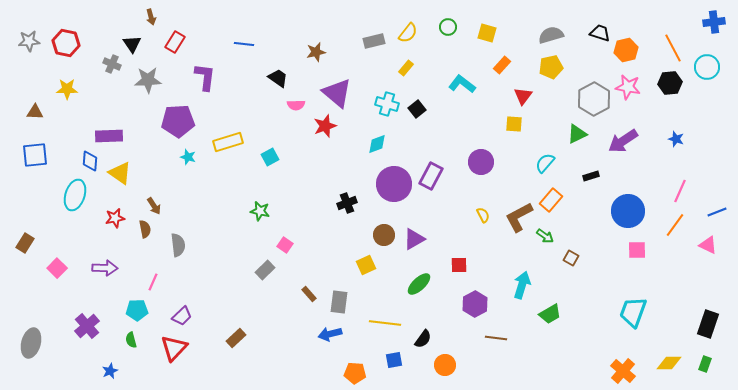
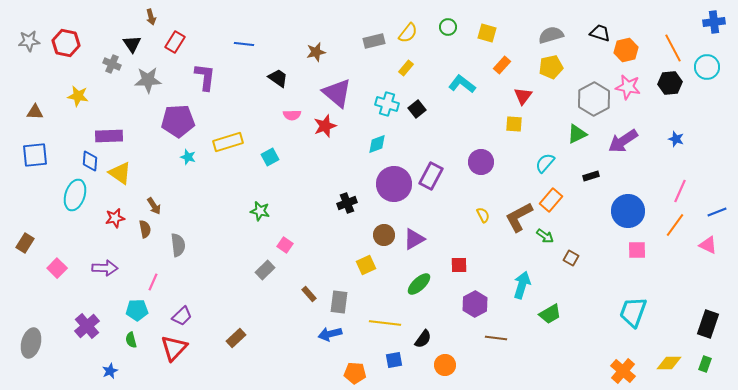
yellow star at (67, 89): moved 11 px right, 7 px down; rotated 10 degrees clockwise
pink semicircle at (296, 105): moved 4 px left, 10 px down
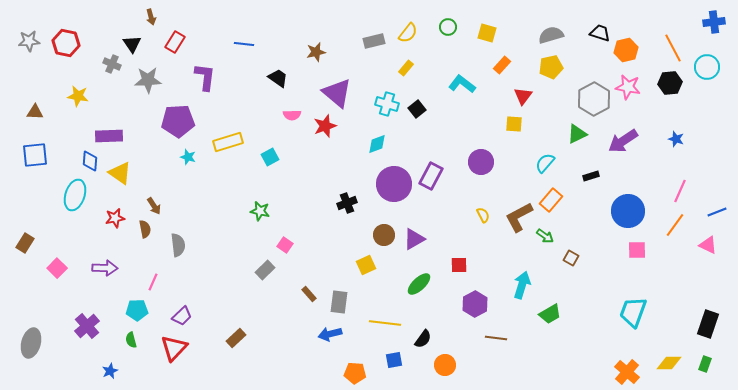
orange cross at (623, 371): moved 4 px right, 1 px down
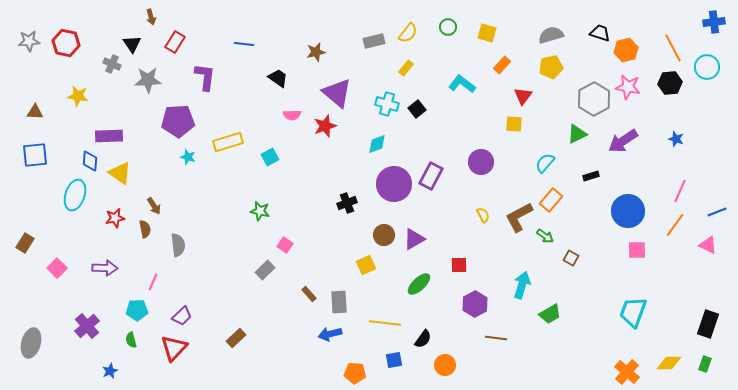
gray rectangle at (339, 302): rotated 10 degrees counterclockwise
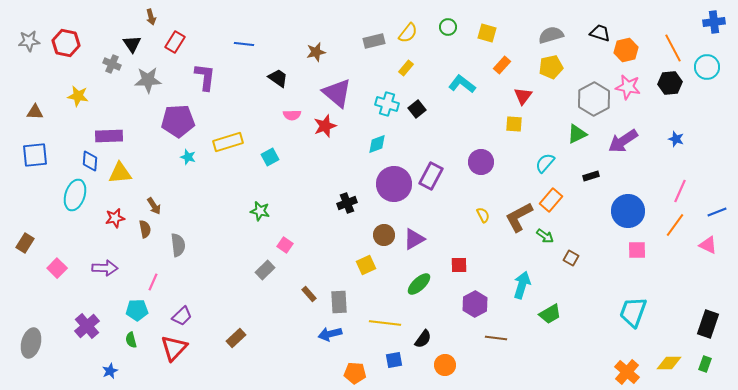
yellow triangle at (120, 173): rotated 40 degrees counterclockwise
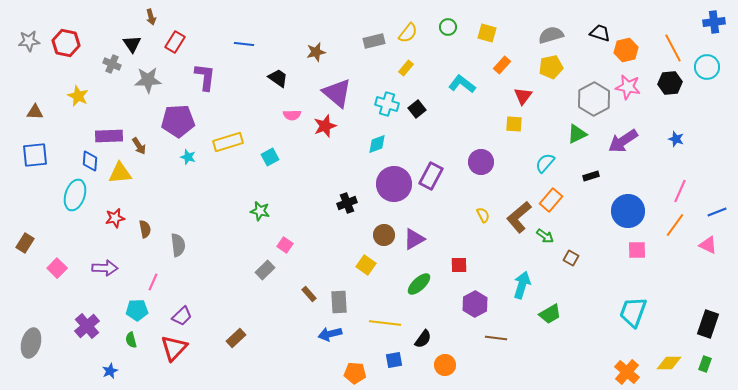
yellow star at (78, 96): rotated 15 degrees clockwise
brown arrow at (154, 206): moved 15 px left, 60 px up
brown L-shape at (519, 217): rotated 12 degrees counterclockwise
yellow square at (366, 265): rotated 30 degrees counterclockwise
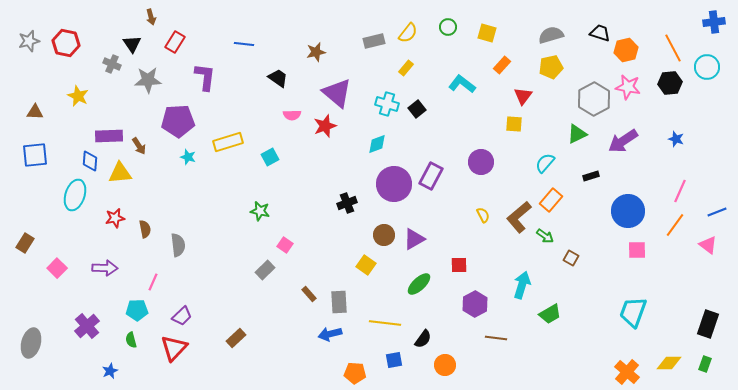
gray star at (29, 41): rotated 10 degrees counterclockwise
pink triangle at (708, 245): rotated 12 degrees clockwise
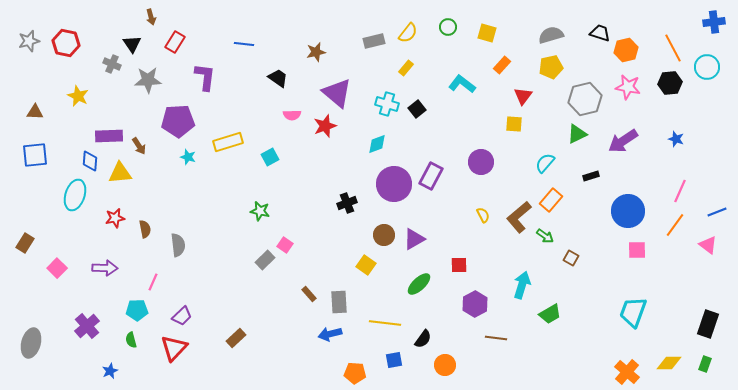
gray hexagon at (594, 99): moved 9 px left; rotated 16 degrees clockwise
gray rectangle at (265, 270): moved 10 px up
